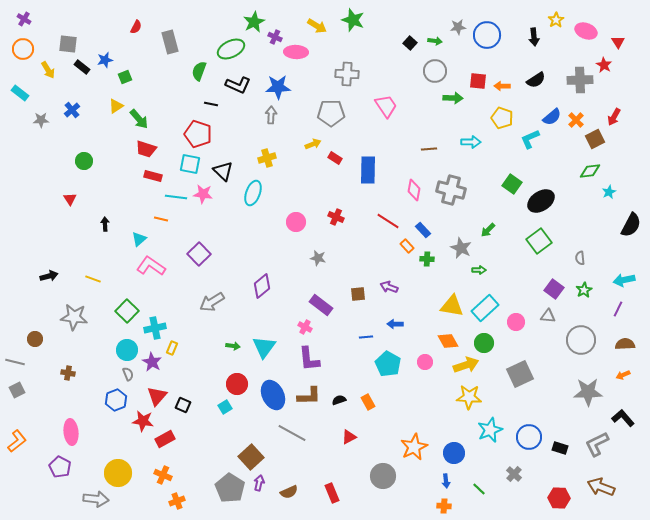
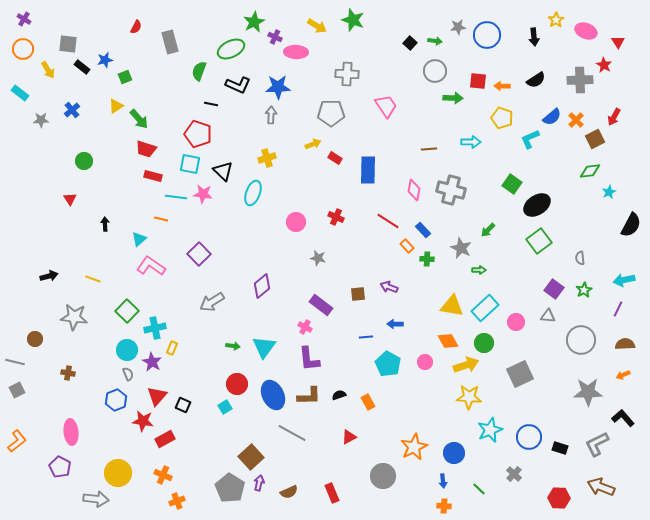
black ellipse at (541, 201): moved 4 px left, 4 px down
black semicircle at (339, 400): moved 5 px up
blue arrow at (446, 481): moved 3 px left
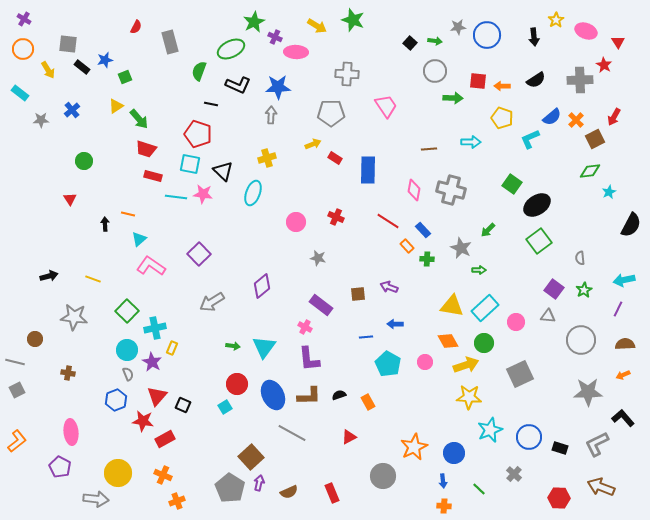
orange line at (161, 219): moved 33 px left, 5 px up
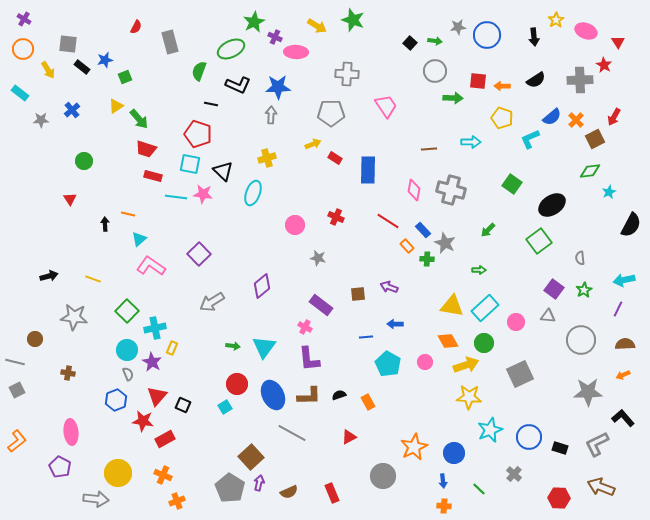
black ellipse at (537, 205): moved 15 px right
pink circle at (296, 222): moved 1 px left, 3 px down
gray star at (461, 248): moved 16 px left, 5 px up
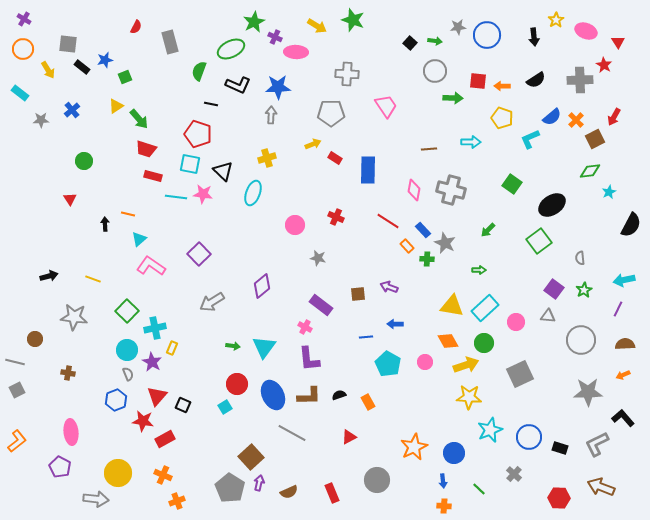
gray circle at (383, 476): moved 6 px left, 4 px down
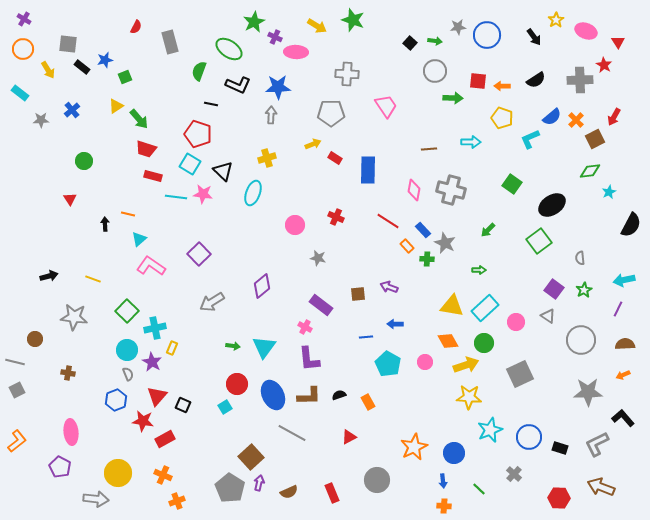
black arrow at (534, 37): rotated 30 degrees counterclockwise
green ellipse at (231, 49): moved 2 px left; rotated 60 degrees clockwise
cyan square at (190, 164): rotated 20 degrees clockwise
gray triangle at (548, 316): rotated 28 degrees clockwise
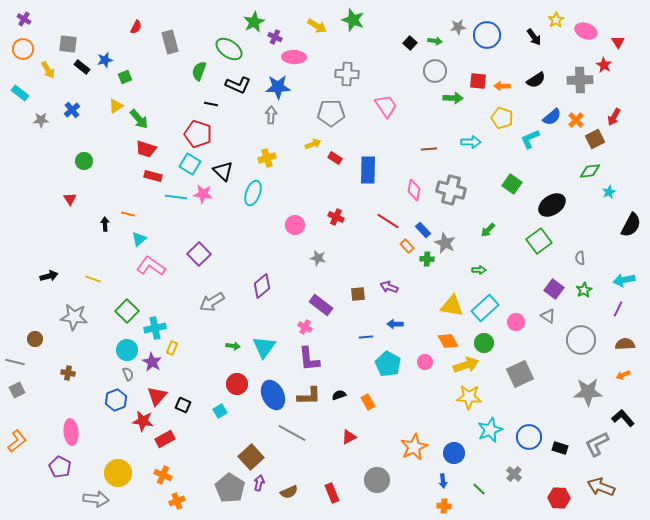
pink ellipse at (296, 52): moved 2 px left, 5 px down
cyan square at (225, 407): moved 5 px left, 4 px down
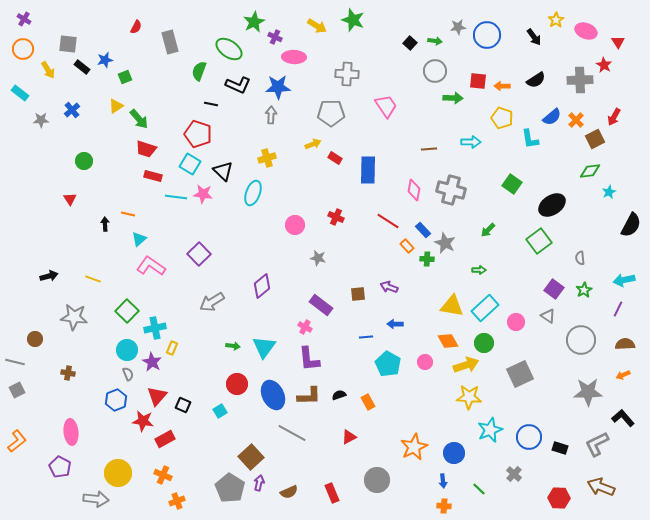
cyan L-shape at (530, 139): rotated 75 degrees counterclockwise
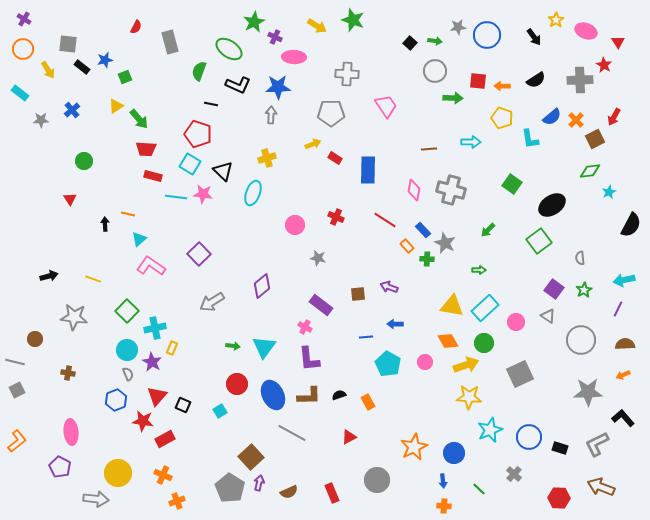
red trapezoid at (146, 149): rotated 15 degrees counterclockwise
red line at (388, 221): moved 3 px left, 1 px up
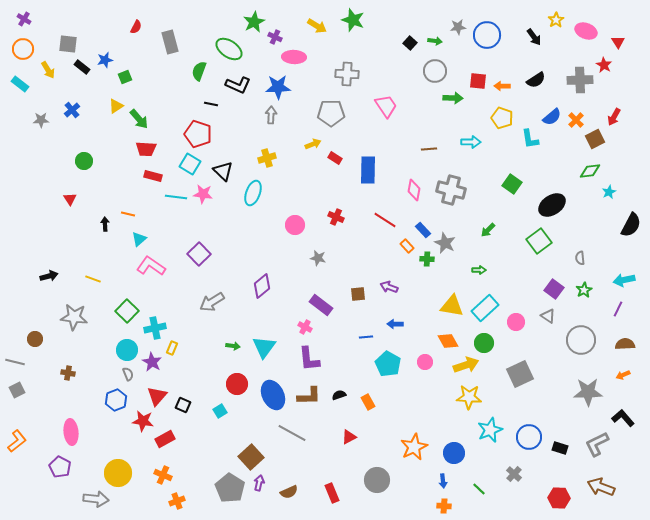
cyan rectangle at (20, 93): moved 9 px up
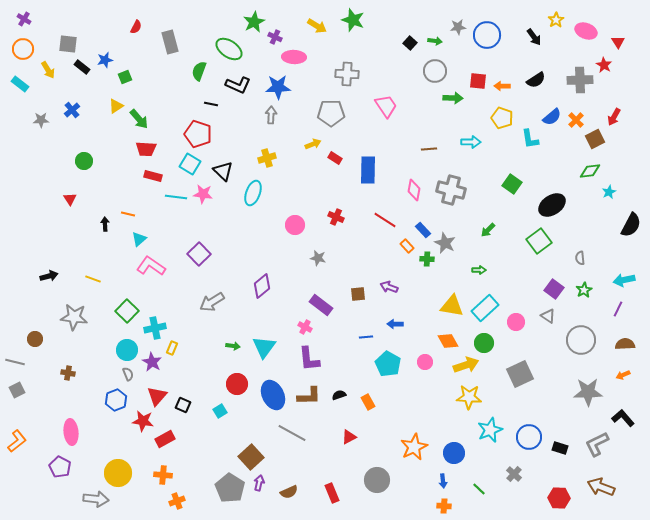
orange cross at (163, 475): rotated 18 degrees counterclockwise
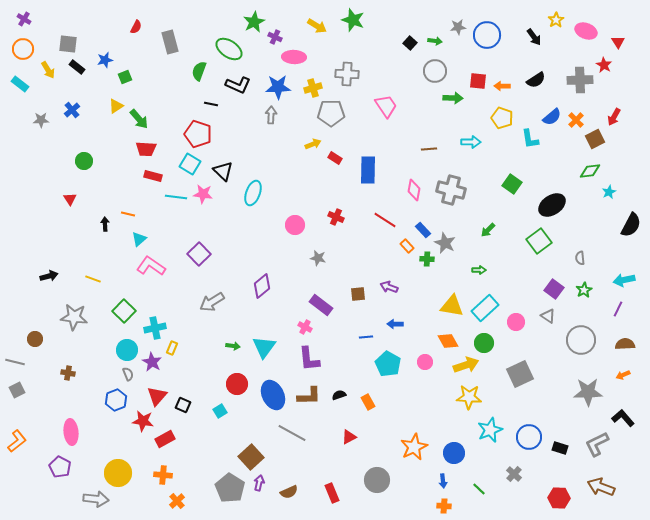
black rectangle at (82, 67): moved 5 px left
yellow cross at (267, 158): moved 46 px right, 70 px up
green square at (127, 311): moved 3 px left
orange cross at (177, 501): rotated 21 degrees counterclockwise
